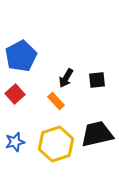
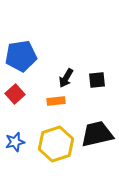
blue pentagon: rotated 20 degrees clockwise
orange rectangle: rotated 54 degrees counterclockwise
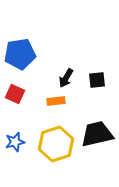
blue pentagon: moved 1 px left, 2 px up
red square: rotated 24 degrees counterclockwise
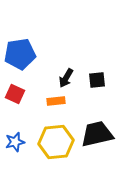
yellow hexagon: moved 2 px up; rotated 12 degrees clockwise
